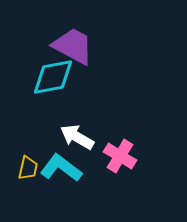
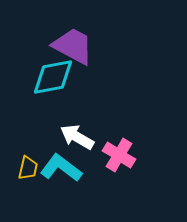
pink cross: moved 1 px left, 1 px up
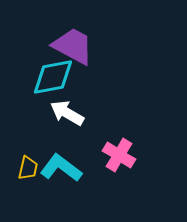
white arrow: moved 10 px left, 24 px up
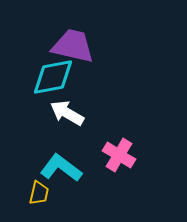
purple trapezoid: rotated 15 degrees counterclockwise
yellow trapezoid: moved 11 px right, 25 px down
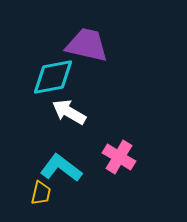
purple trapezoid: moved 14 px right, 1 px up
white arrow: moved 2 px right, 1 px up
pink cross: moved 2 px down
yellow trapezoid: moved 2 px right
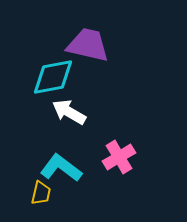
purple trapezoid: moved 1 px right
pink cross: rotated 28 degrees clockwise
